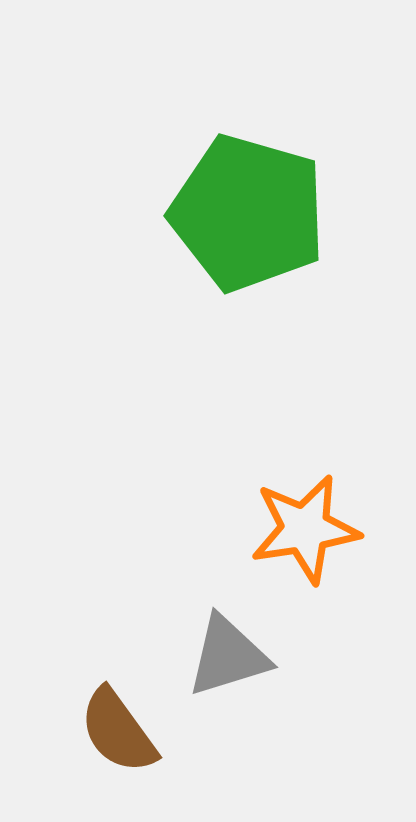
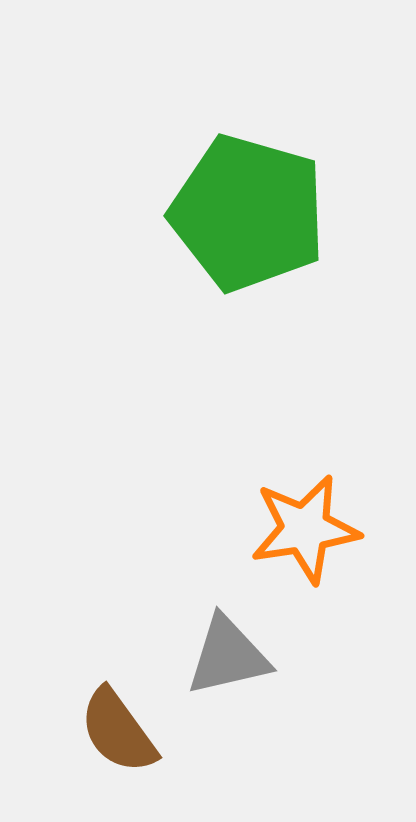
gray triangle: rotated 4 degrees clockwise
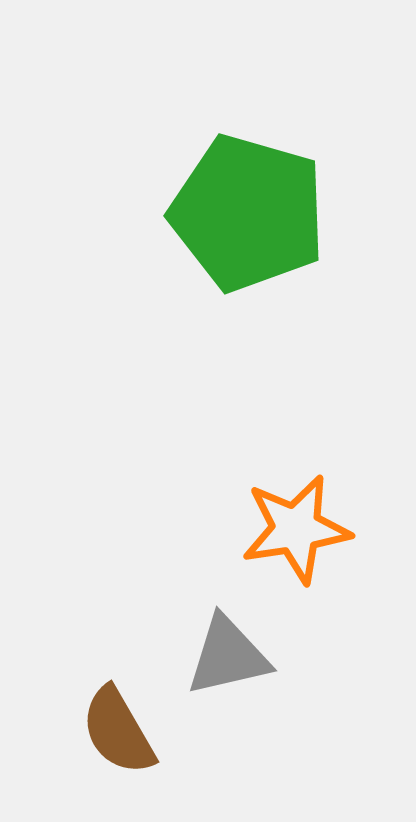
orange star: moved 9 px left
brown semicircle: rotated 6 degrees clockwise
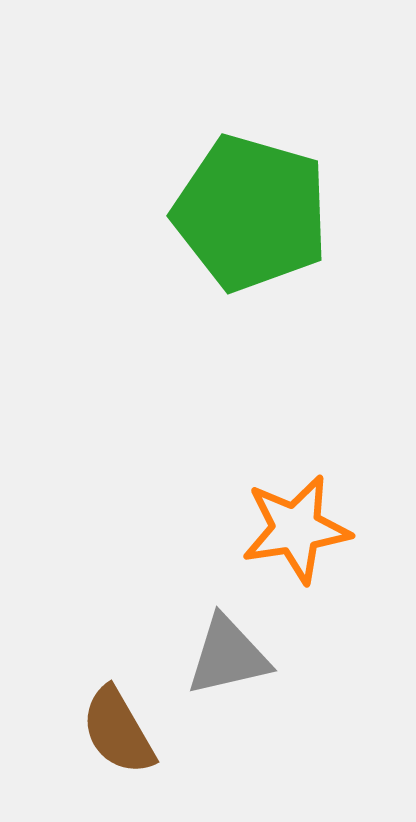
green pentagon: moved 3 px right
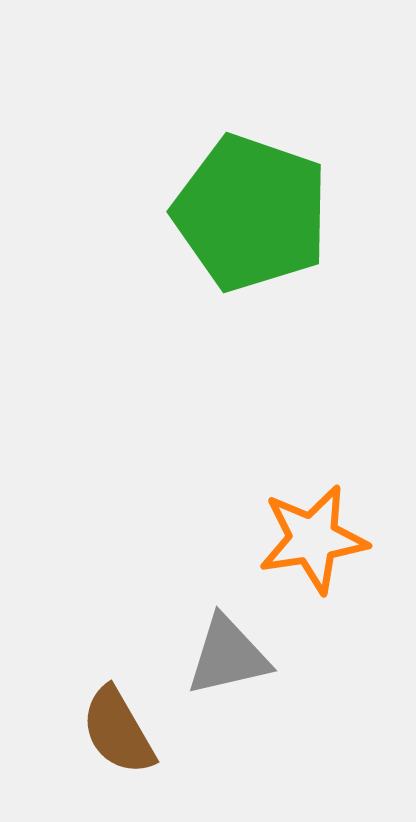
green pentagon: rotated 3 degrees clockwise
orange star: moved 17 px right, 10 px down
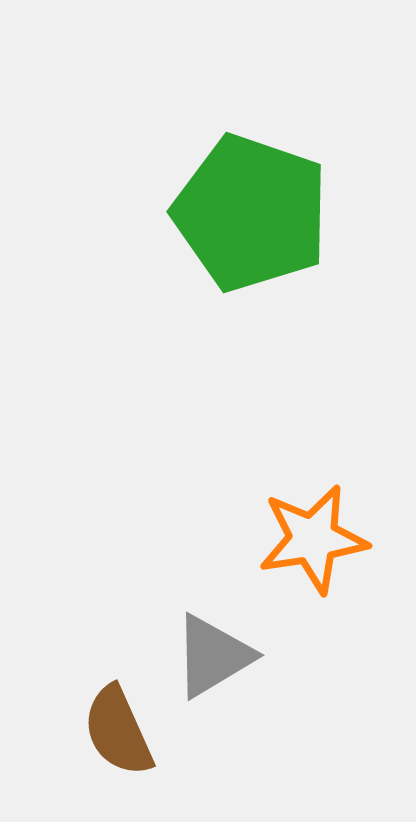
gray triangle: moved 15 px left; rotated 18 degrees counterclockwise
brown semicircle: rotated 6 degrees clockwise
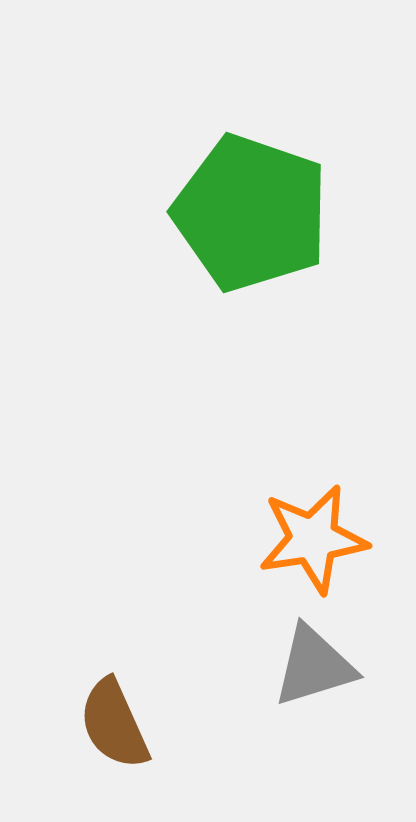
gray triangle: moved 101 px right, 10 px down; rotated 14 degrees clockwise
brown semicircle: moved 4 px left, 7 px up
